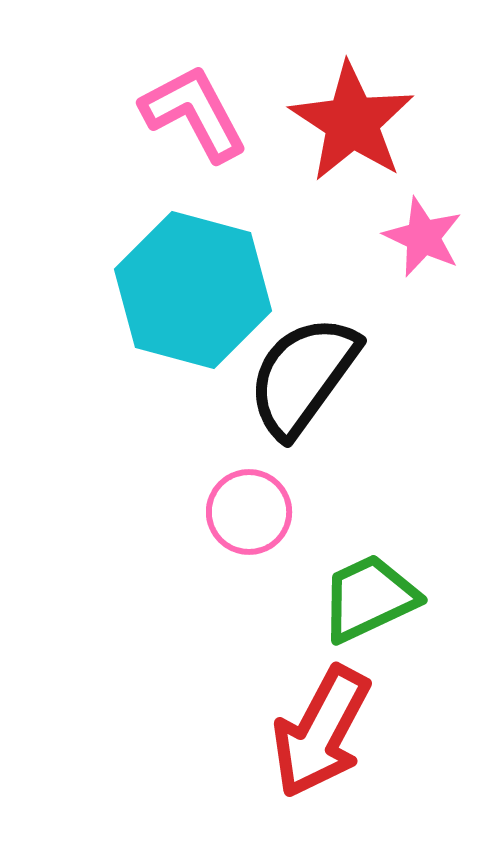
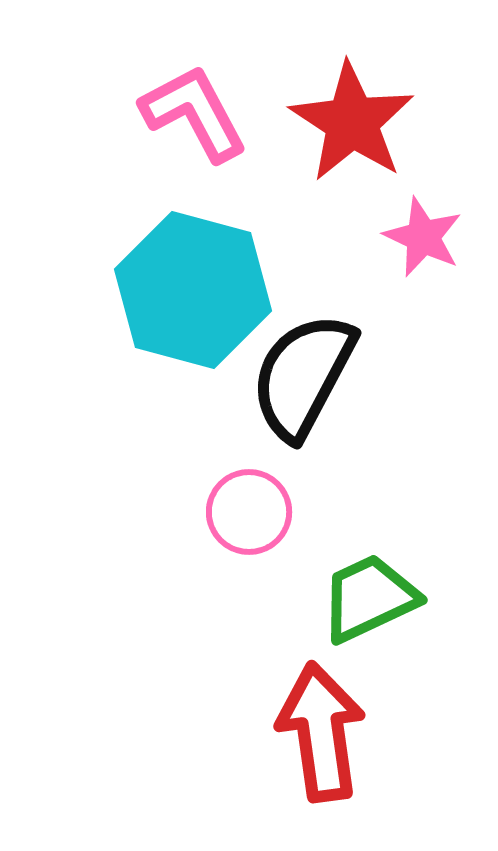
black semicircle: rotated 8 degrees counterclockwise
red arrow: rotated 144 degrees clockwise
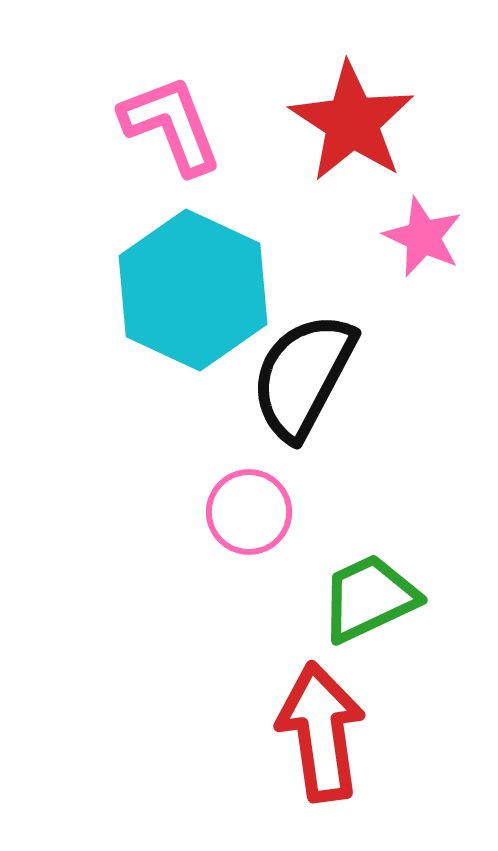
pink L-shape: moved 23 px left, 12 px down; rotated 7 degrees clockwise
cyan hexagon: rotated 10 degrees clockwise
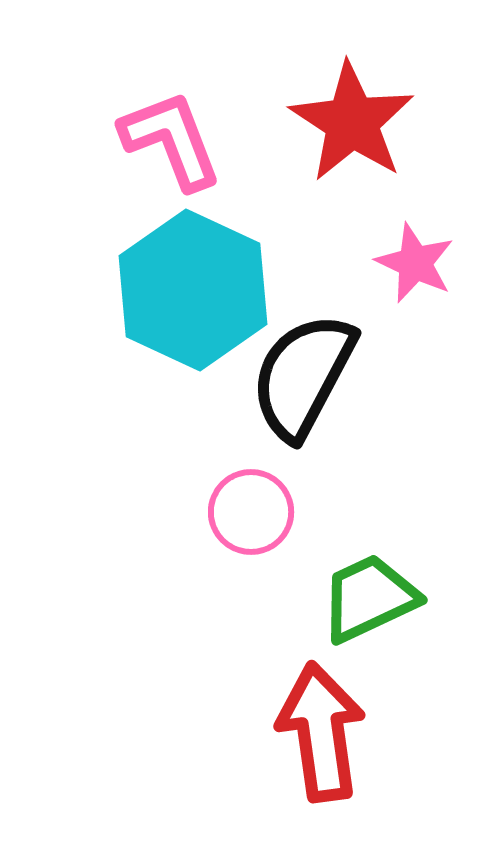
pink L-shape: moved 15 px down
pink star: moved 8 px left, 26 px down
pink circle: moved 2 px right
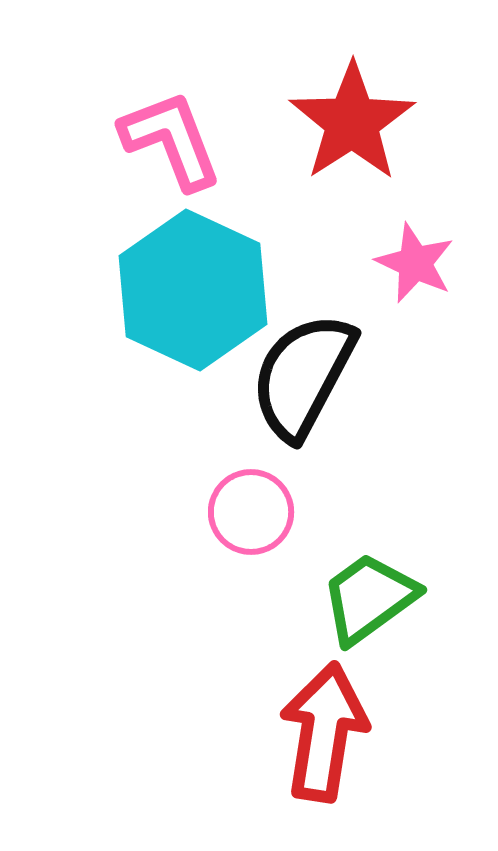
red star: rotated 6 degrees clockwise
green trapezoid: rotated 11 degrees counterclockwise
red arrow: moved 3 px right; rotated 17 degrees clockwise
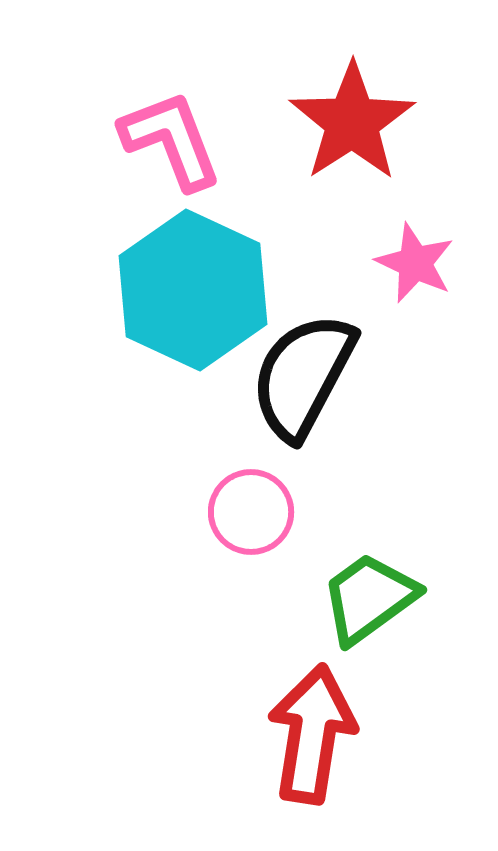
red arrow: moved 12 px left, 2 px down
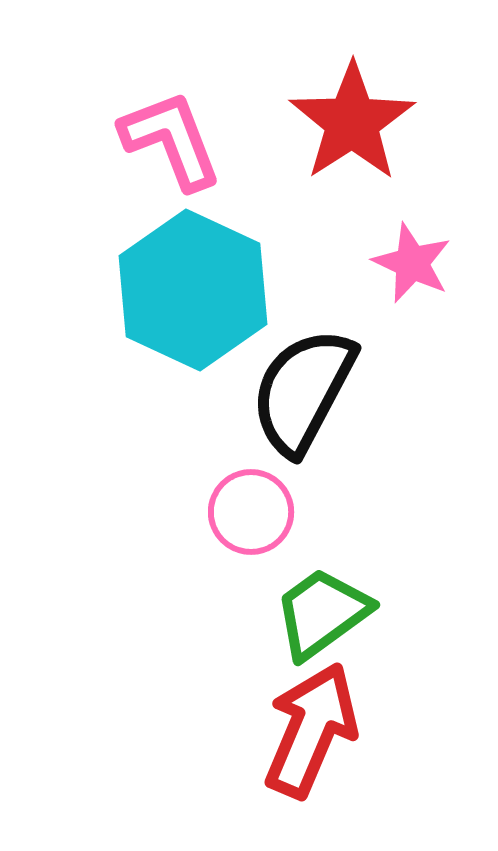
pink star: moved 3 px left
black semicircle: moved 15 px down
green trapezoid: moved 47 px left, 15 px down
red arrow: moved 1 px left, 4 px up; rotated 14 degrees clockwise
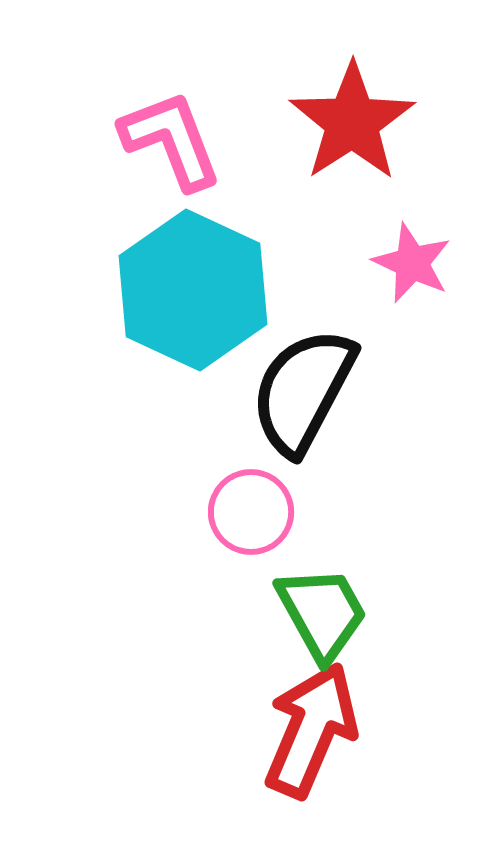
green trapezoid: rotated 97 degrees clockwise
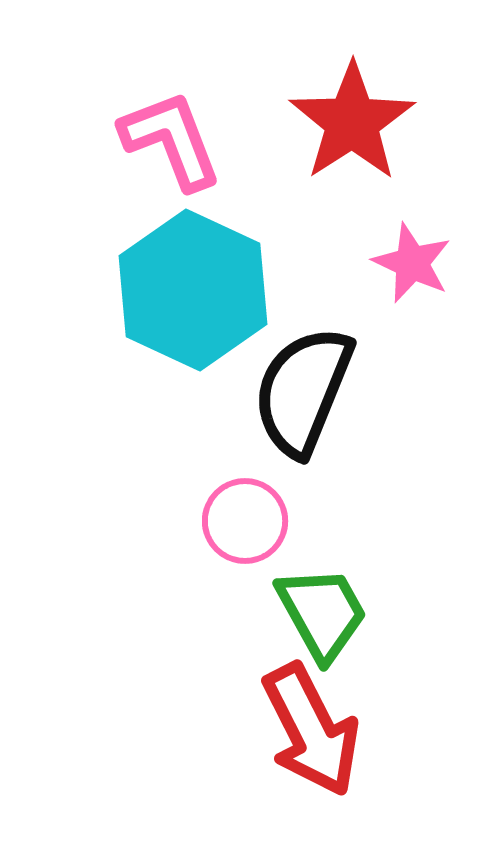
black semicircle: rotated 6 degrees counterclockwise
pink circle: moved 6 px left, 9 px down
red arrow: rotated 130 degrees clockwise
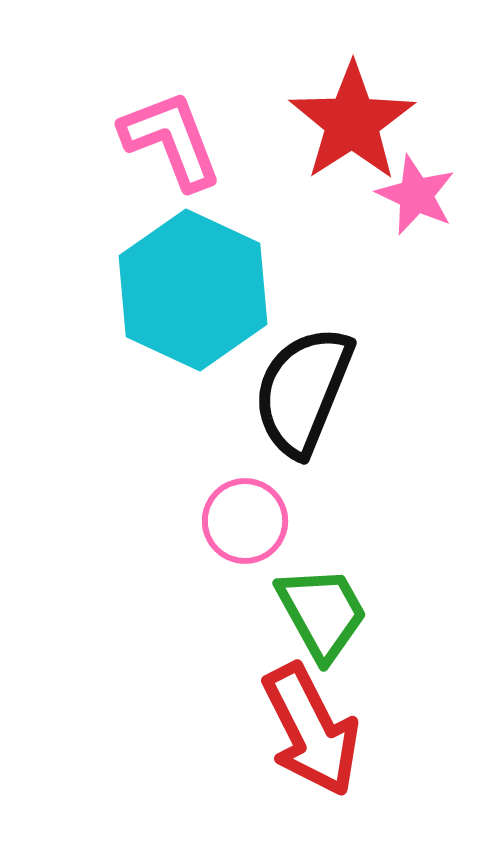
pink star: moved 4 px right, 68 px up
